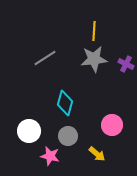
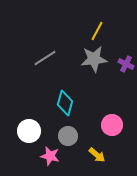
yellow line: moved 3 px right; rotated 24 degrees clockwise
yellow arrow: moved 1 px down
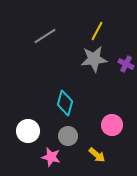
gray line: moved 22 px up
white circle: moved 1 px left
pink star: moved 1 px right, 1 px down
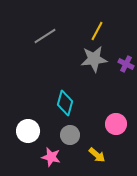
pink circle: moved 4 px right, 1 px up
gray circle: moved 2 px right, 1 px up
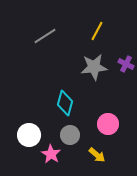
gray star: moved 8 px down
pink circle: moved 8 px left
white circle: moved 1 px right, 4 px down
pink star: moved 3 px up; rotated 18 degrees clockwise
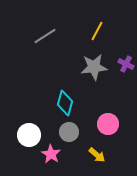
gray circle: moved 1 px left, 3 px up
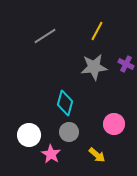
pink circle: moved 6 px right
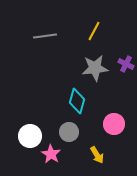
yellow line: moved 3 px left
gray line: rotated 25 degrees clockwise
gray star: moved 1 px right, 1 px down
cyan diamond: moved 12 px right, 2 px up
white circle: moved 1 px right, 1 px down
yellow arrow: rotated 18 degrees clockwise
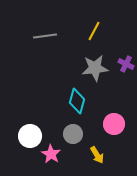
gray circle: moved 4 px right, 2 px down
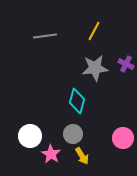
pink circle: moved 9 px right, 14 px down
yellow arrow: moved 15 px left, 1 px down
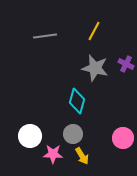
gray star: rotated 20 degrees clockwise
pink star: moved 2 px right; rotated 30 degrees counterclockwise
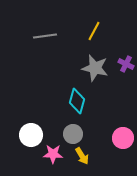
white circle: moved 1 px right, 1 px up
